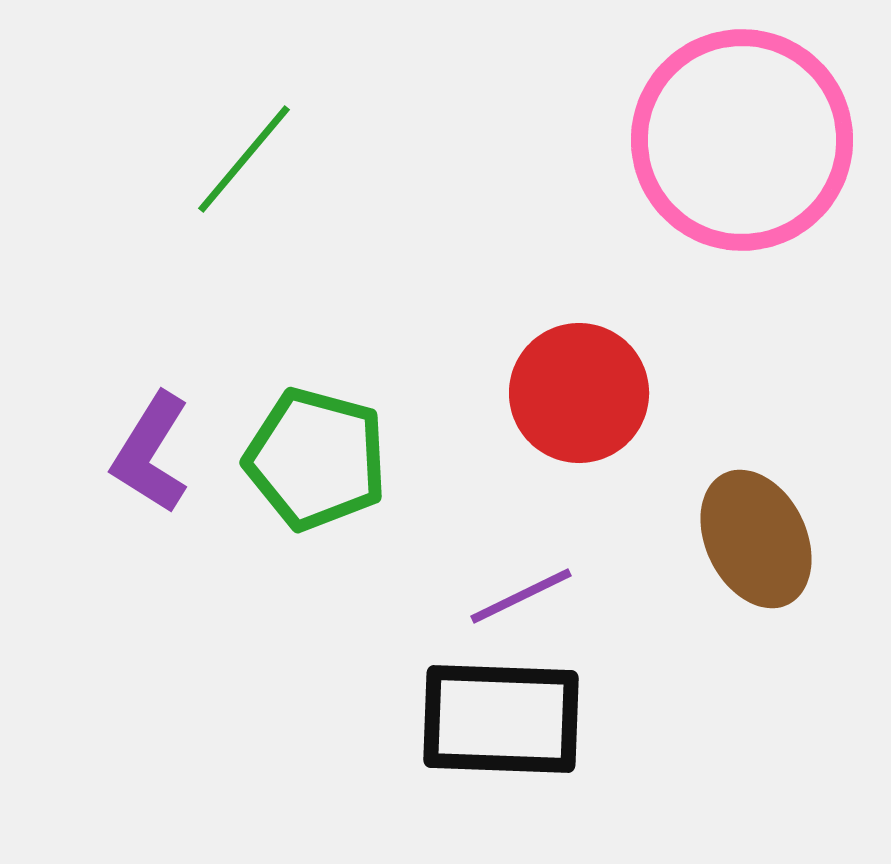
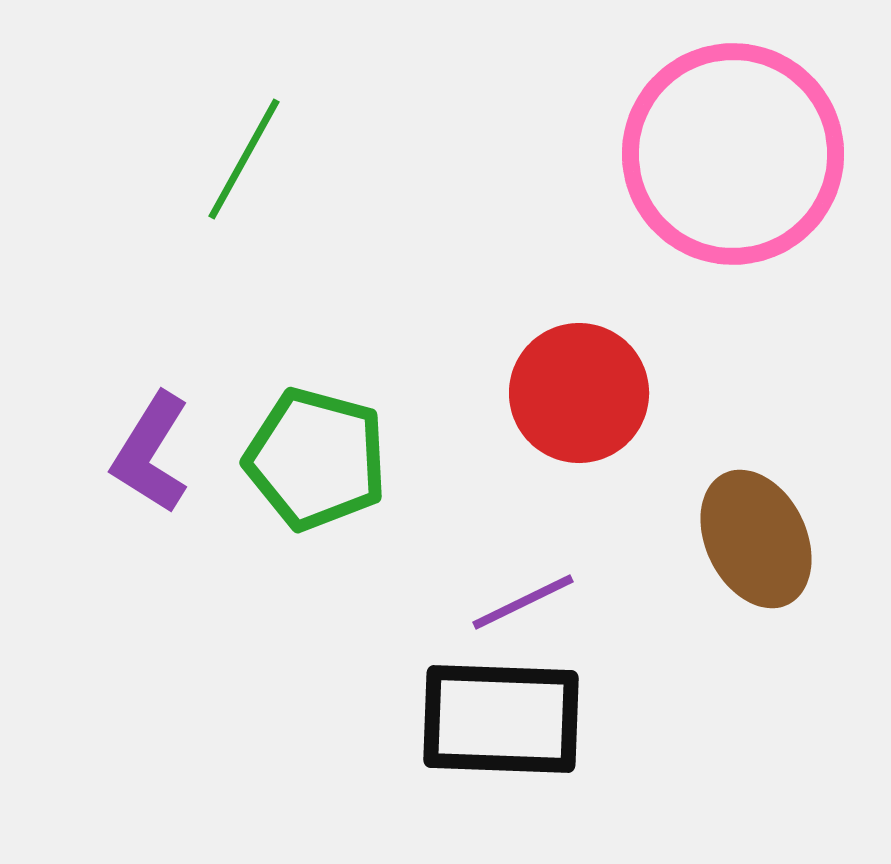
pink circle: moved 9 px left, 14 px down
green line: rotated 11 degrees counterclockwise
purple line: moved 2 px right, 6 px down
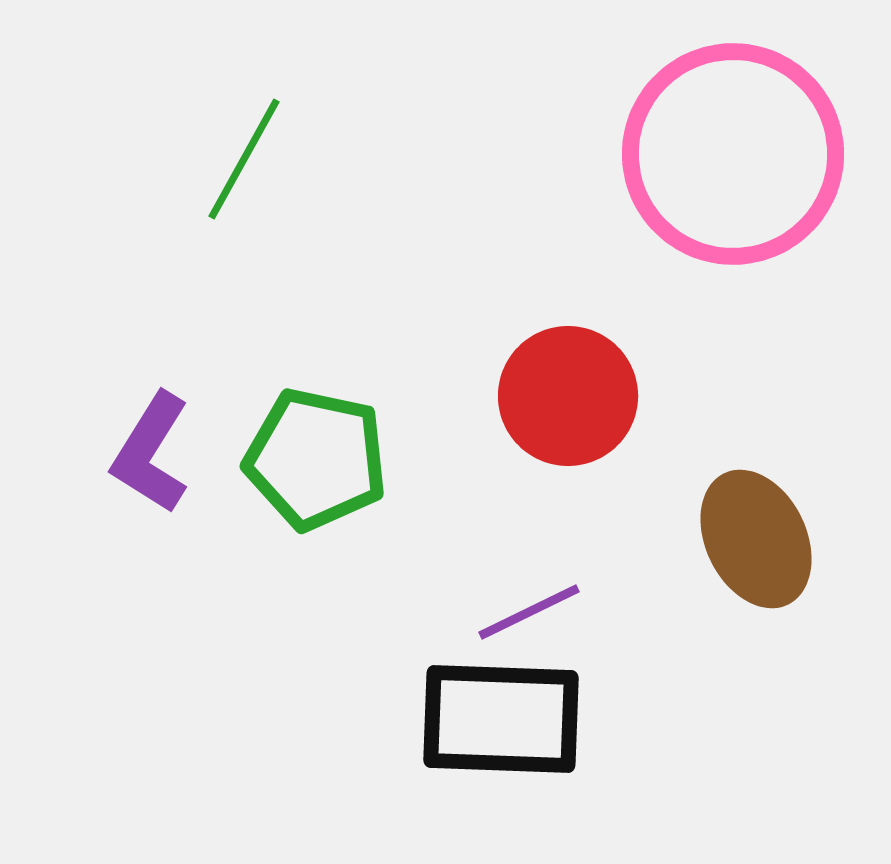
red circle: moved 11 px left, 3 px down
green pentagon: rotated 3 degrees counterclockwise
purple line: moved 6 px right, 10 px down
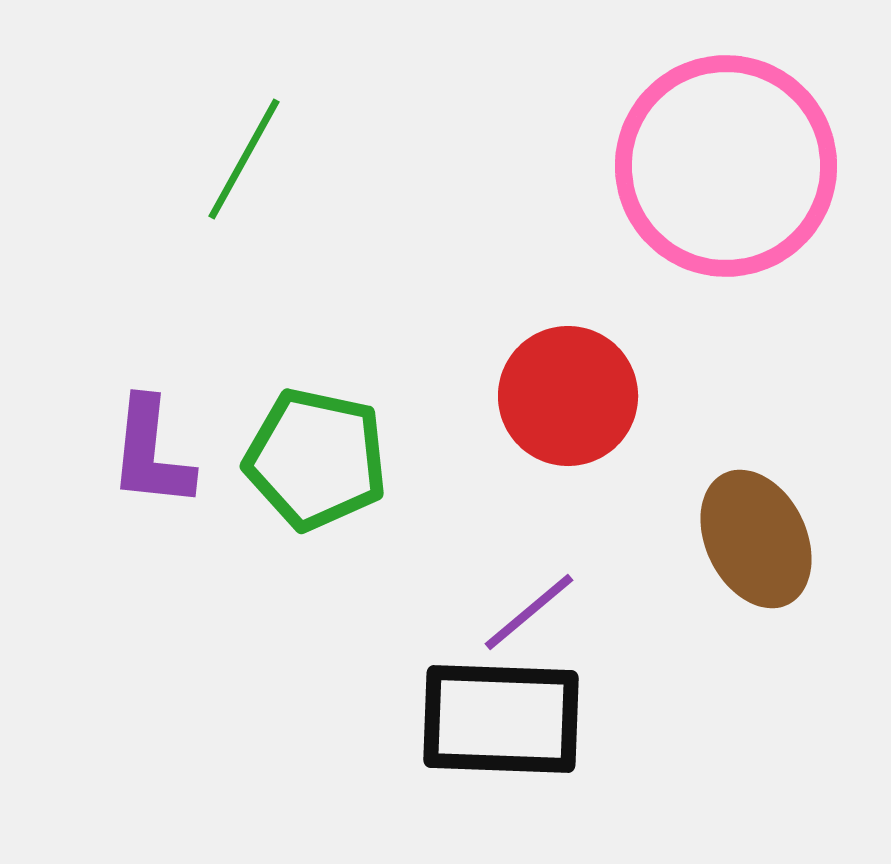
pink circle: moved 7 px left, 12 px down
purple L-shape: rotated 26 degrees counterclockwise
purple line: rotated 14 degrees counterclockwise
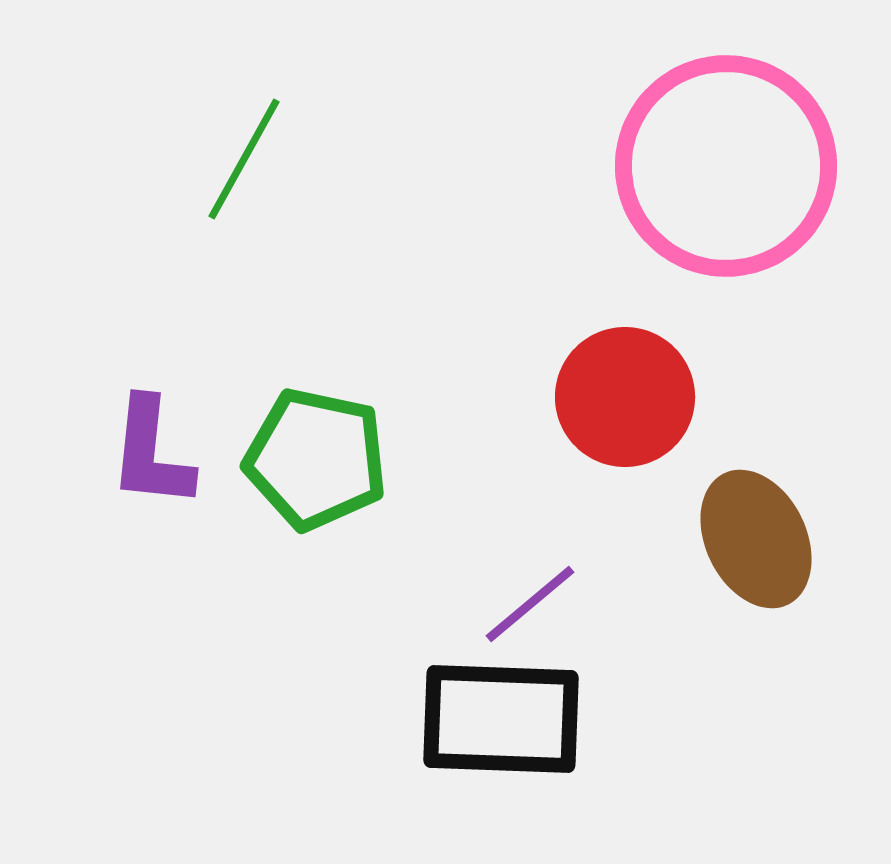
red circle: moved 57 px right, 1 px down
purple line: moved 1 px right, 8 px up
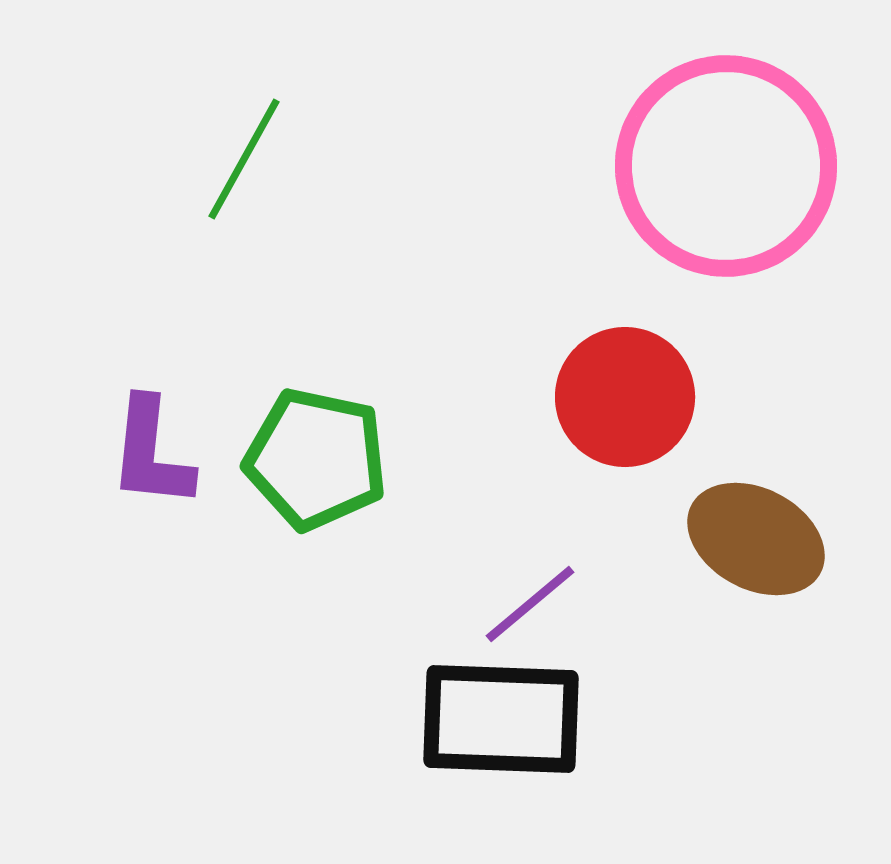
brown ellipse: rotated 36 degrees counterclockwise
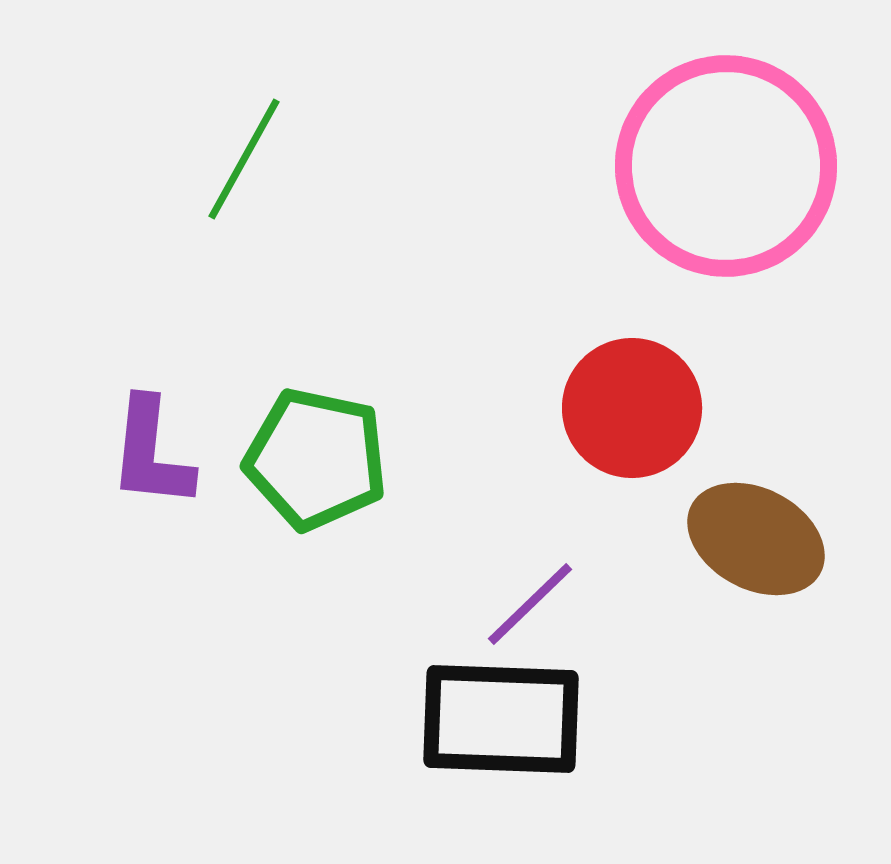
red circle: moved 7 px right, 11 px down
purple line: rotated 4 degrees counterclockwise
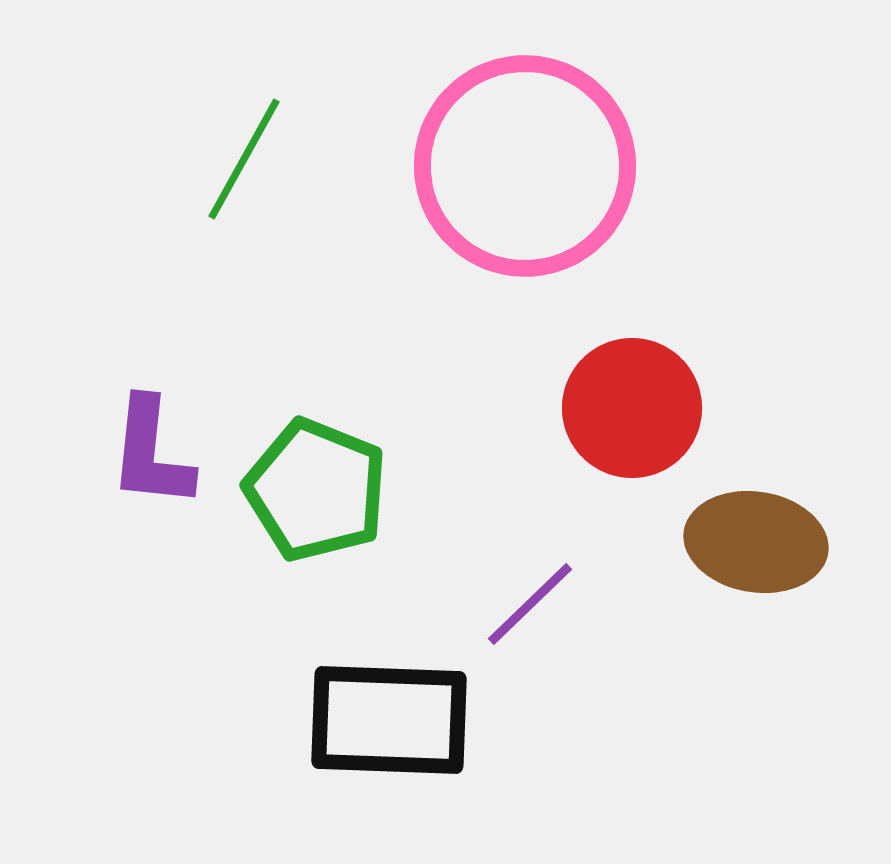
pink circle: moved 201 px left
green pentagon: moved 31 px down; rotated 10 degrees clockwise
brown ellipse: moved 3 px down; rotated 19 degrees counterclockwise
black rectangle: moved 112 px left, 1 px down
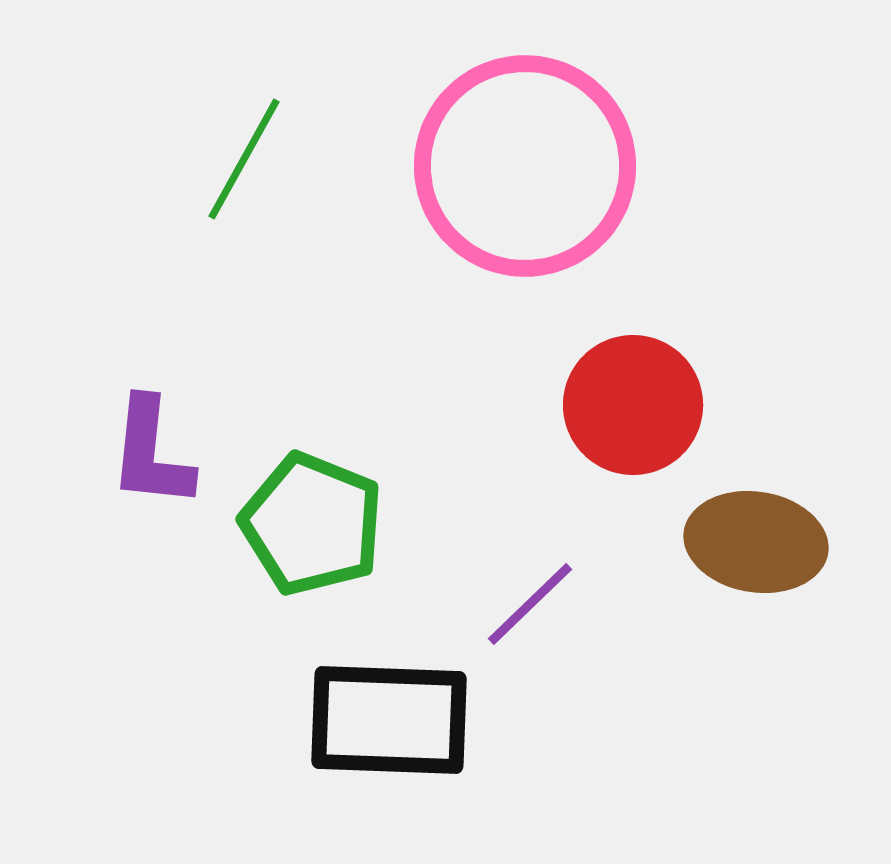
red circle: moved 1 px right, 3 px up
green pentagon: moved 4 px left, 34 px down
